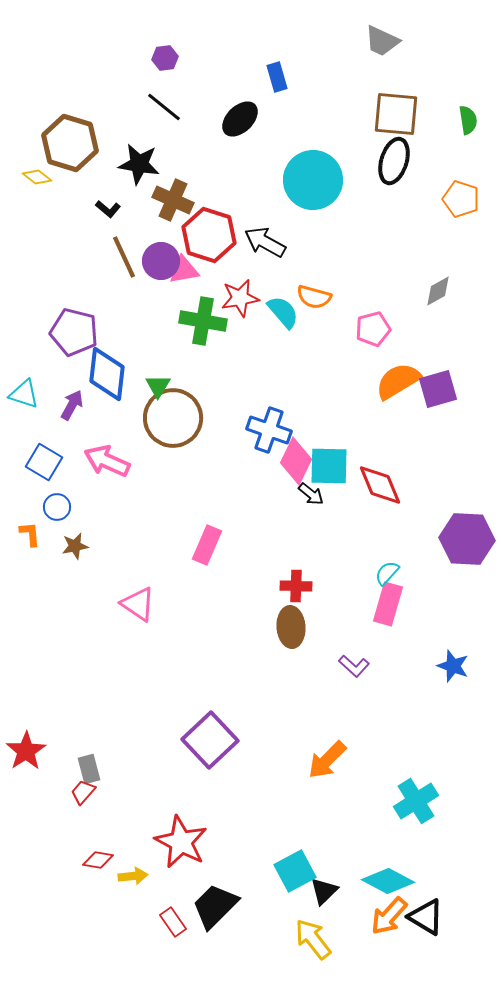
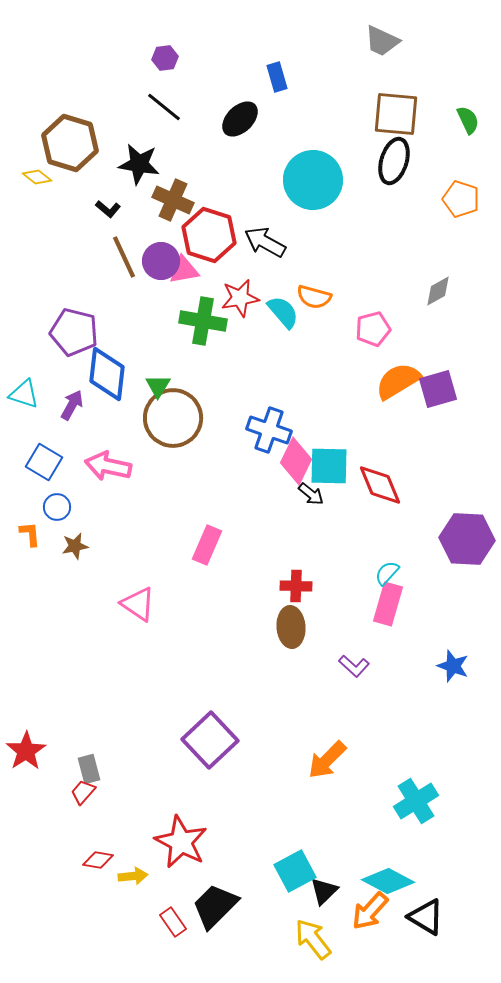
green semicircle at (468, 120): rotated 16 degrees counterclockwise
pink arrow at (107, 461): moved 1 px right, 5 px down; rotated 12 degrees counterclockwise
orange arrow at (389, 916): moved 19 px left, 5 px up
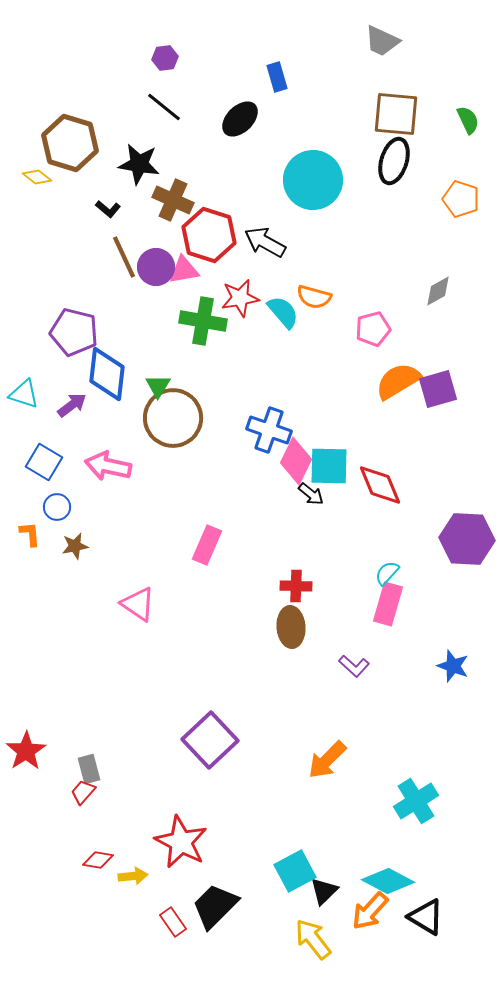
purple circle at (161, 261): moved 5 px left, 6 px down
purple arrow at (72, 405): rotated 24 degrees clockwise
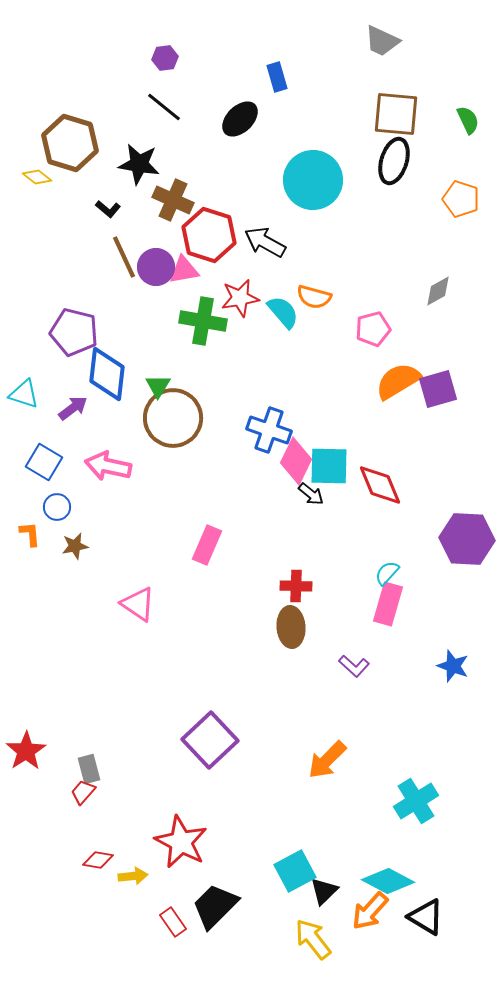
purple arrow at (72, 405): moved 1 px right, 3 px down
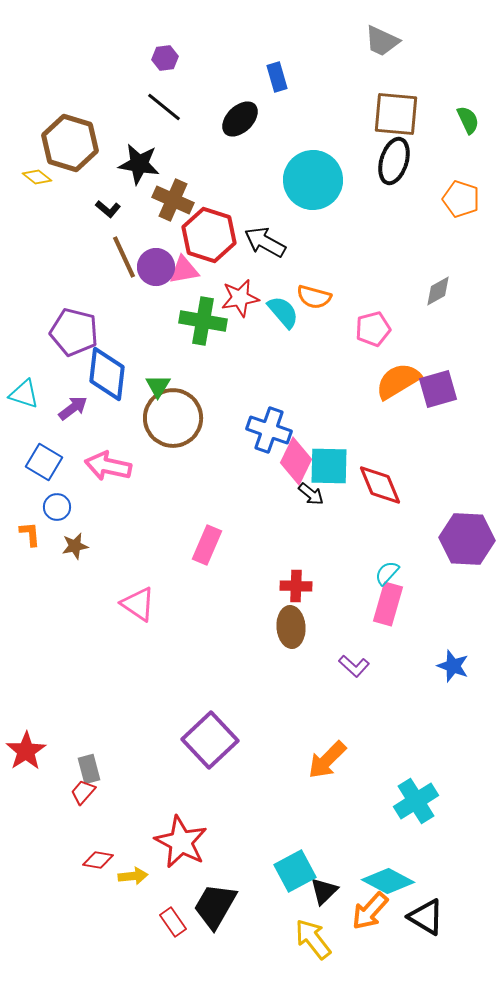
black trapezoid at (215, 906): rotated 15 degrees counterclockwise
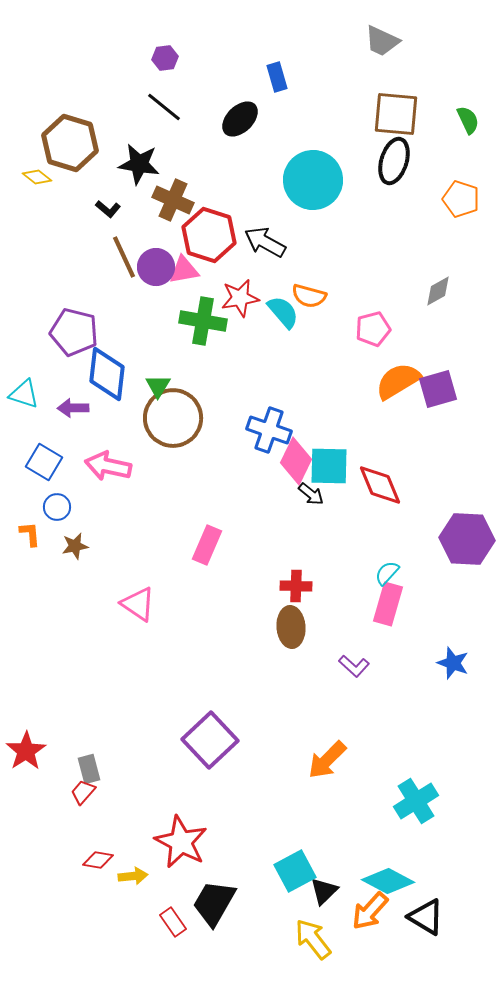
orange semicircle at (314, 297): moved 5 px left, 1 px up
purple arrow at (73, 408): rotated 144 degrees counterclockwise
blue star at (453, 666): moved 3 px up
black trapezoid at (215, 906): moved 1 px left, 3 px up
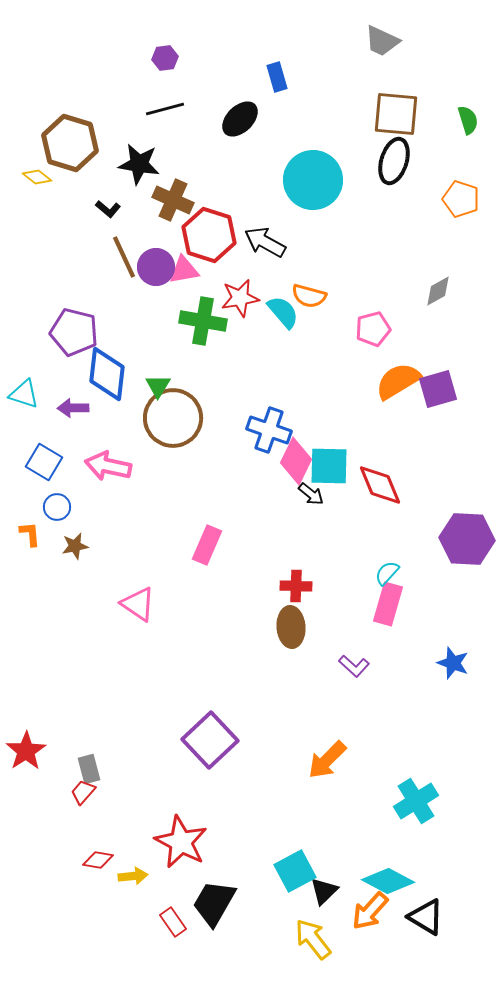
black line at (164, 107): moved 1 px right, 2 px down; rotated 54 degrees counterclockwise
green semicircle at (468, 120): rotated 8 degrees clockwise
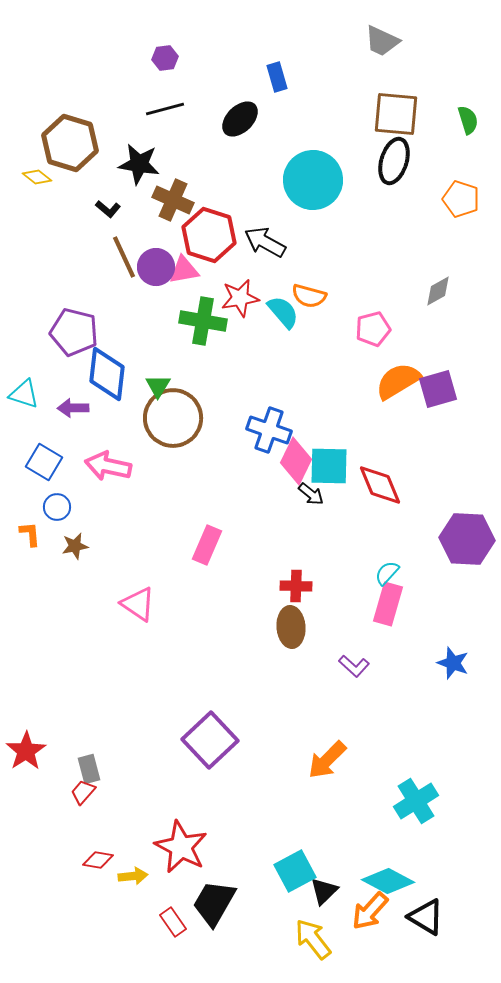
red star at (181, 842): moved 5 px down
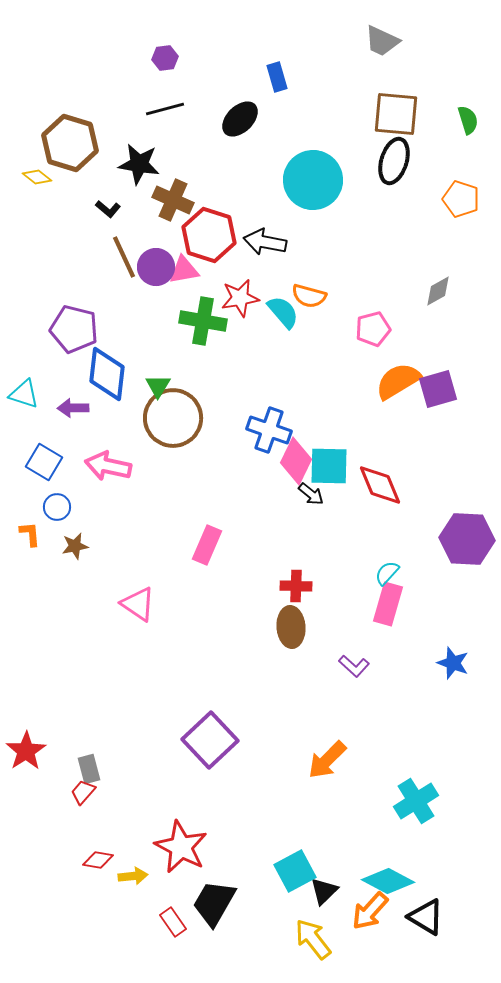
black arrow at (265, 242): rotated 18 degrees counterclockwise
purple pentagon at (74, 332): moved 3 px up
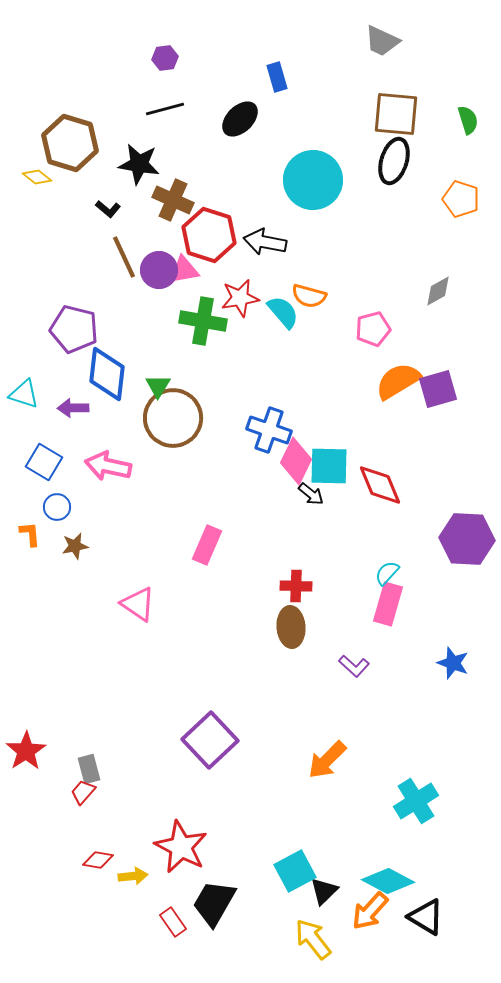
purple circle at (156, 267): moved 3 px right, 3 px down
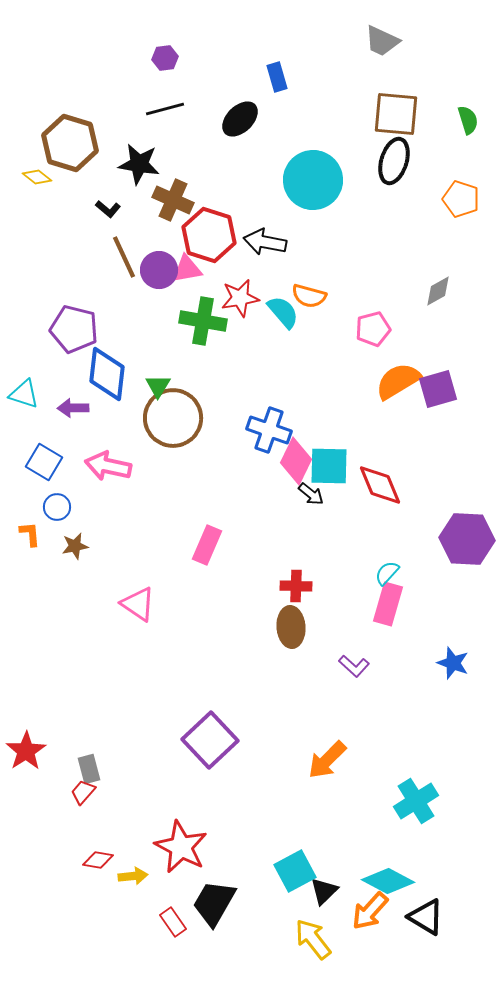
pink triangle at (184, 270): moved 3 px right, 1 px up
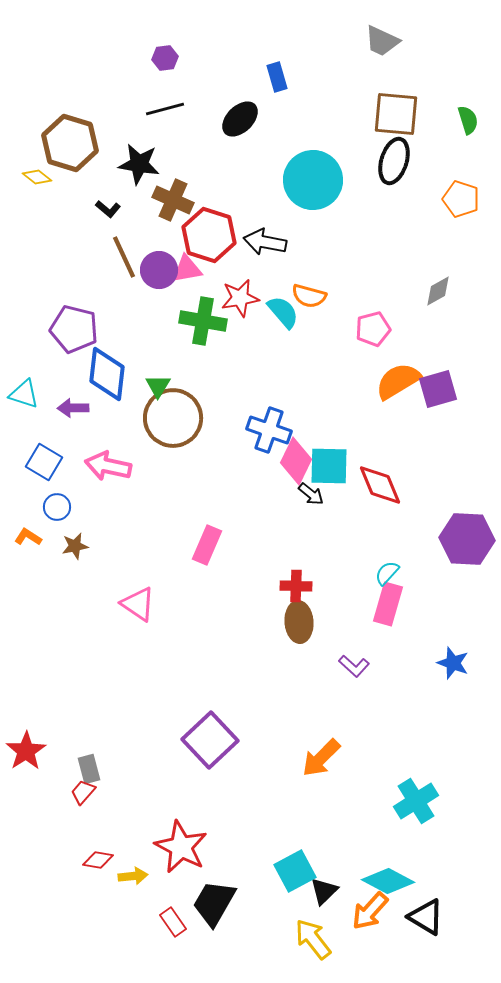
orange L-shape at (30, 534): moved 2 px left, 3 px down; rotated 52 degrees counterclockwise
brown ellipse at (291, 627): moved 8 px right, 5 px up
orange arrow at (327, 760): moved 6 px left, 2 px up
